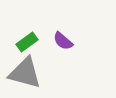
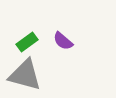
gray triangle: moved 2 px down
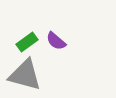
purple semicircle: moved 7 px left
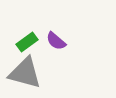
gray triangle: moved 2 px up
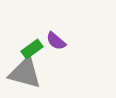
green rectangle: moved 5 px right, 7 px down
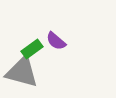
gray triangle: moved 3 px left, 1 px up
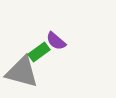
green rectangle: moved 7 px right, 3 px down
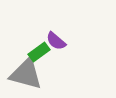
gray triangle: moved 4 px right, 2 px down
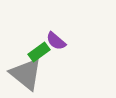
gray triangle: rotated 24 degrees clockwise
